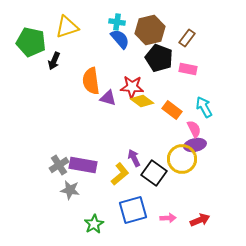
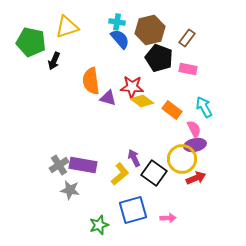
red arrow: moved 4 px left, 42 px up
green star: moved 5 px right, 1 px down; rotated 12 degrees clockwise
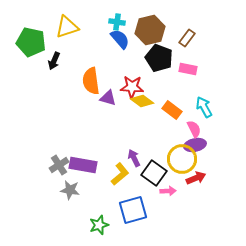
pink arrow: moved 27 px up
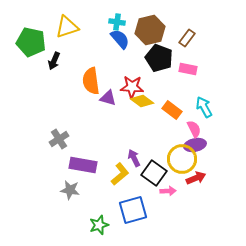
gray cross: moved 26 px up
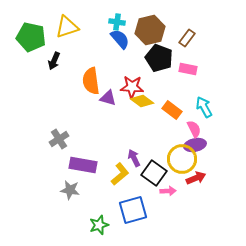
green pentagon: moved 5 px up
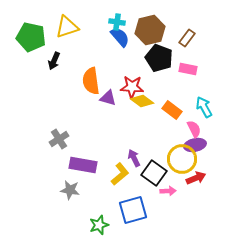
blue semicircle: moved 2 px up
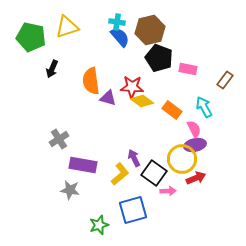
brown rectangle: moved 38 px right, 42 px down
black arrow: moved 2 px left, 8 px down
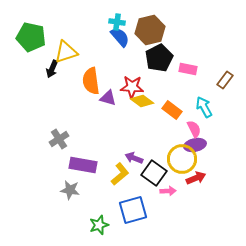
yellow triangle: moved 1 px left, 25 px down
black pentagon: rotated 24 degrees clockwise
purple arrow: rotated 42 degrees counterclockwise
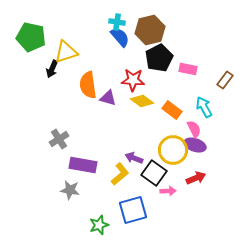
orange semicircle: moved 3 px left, 4 px down
red star: moved 1 px right, 7 px up
purple ellipse: rotated 30 degrees clockwise
yellow circle: moved 9 px left, 9 px up
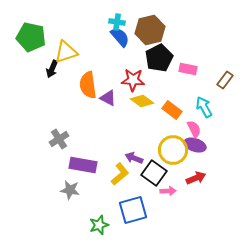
purple triangle: rotated 12 degrees clockwise
